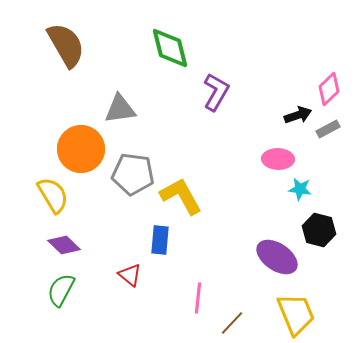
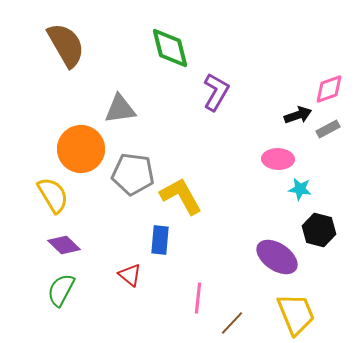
pink diamond: rotated 24 degrees clockwise
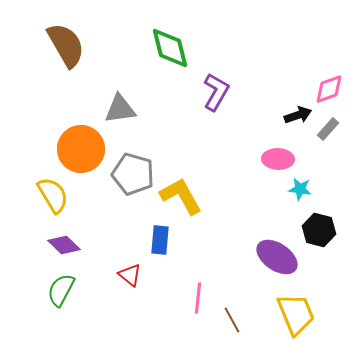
gray rectangle: rotated 20 degrees counterclockwise
gray pentagon: rotated 9 degrees clockwise
brown line: moved 3 px up; rotated 72 degrees counterclockwise
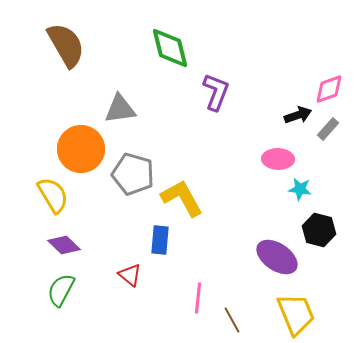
purple L-shape: rotated 9 degrees counterclockwise
yellow L-shape: moved 1 px right, 2 px down
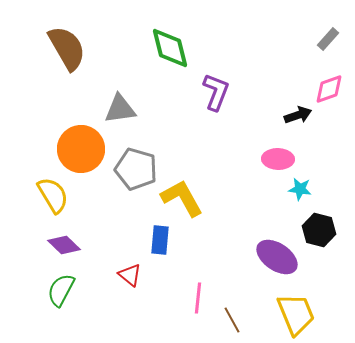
brown semicircle: moved 1 px right, 3 px down
gray rectangle: moved 90 px up
gray pentagon: moved 3 px right, 5 px up
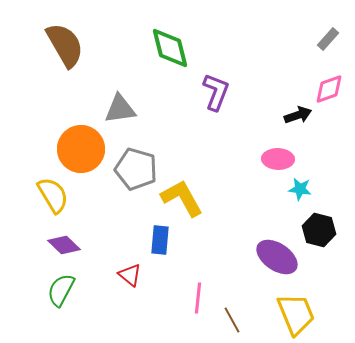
brown semicircle: moved 2 px left, 3 px up
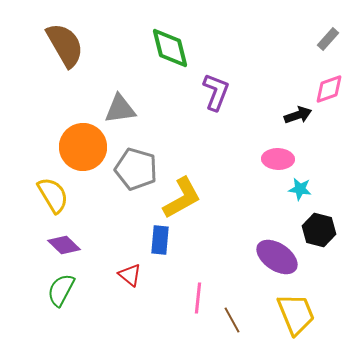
orange circle: moved 2 px right, 2 px up
yellow L-shape: rotated 90 degrees clockwise
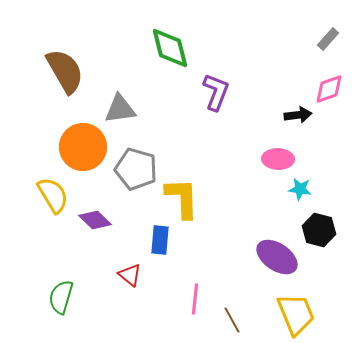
brown semicircle: moved 26 px down
black arrow: rotated 12 degrees clockwise
yellow L-shape: rotated 63 degrees counterclockwise
purple diamond: moved 31 px right, 25 px up
green semicircle: moved 7 px down; rotated 12 degrees counterclockwise
pink line: moved 3 px left, 1 px down
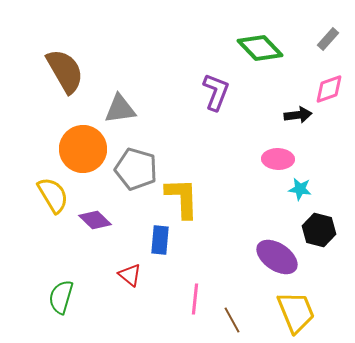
green diamond: moved 90 px right; rotated 30 degrees counterclockwise
orange circle: moved 2 px down
yellow trapezoid: moved 2 px up
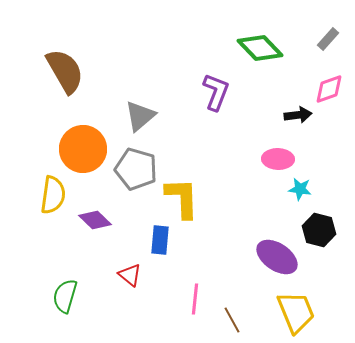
gray triangle: moved 20 px right, 7 px down; rotated 32 degrees counterclockwise
yellow semicircle: rotated 39 degrees clockwise
green semicircle: moved 4 px right, 1 px up
